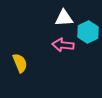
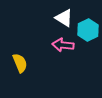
white triangle: rotated 36 degrees clockwise
cyan hexagon: moved 2 px up
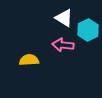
yellow semicircle: moved 9 px right, 3 px up; rotated 72 degrees counterclockwise
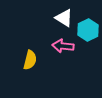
pink arrow: moved 1 px down
yellow semicircle: moved 1 px right; rotated 108 degrees clockwise
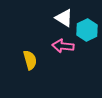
cyan hexagon: moved 1 px left
yellow semicircle: rotated 30 degrees counterclockwise
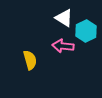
cyan hexagon: moved 1 px left, 1 px down
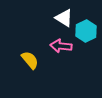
pink arrow: moved 2 px left
yellow semicircle: rotated 24 degrees counterclockwise
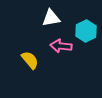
white triangle: moved 13 px left; rotated 42 degrees counterclockwise
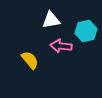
white triangle: moved 2 px down
cyan hexagon: rotated 15 degrees clockwise
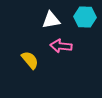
cyan hexagon: moved 1 px left, 14 px up; rotated 15 degrees clockwise
